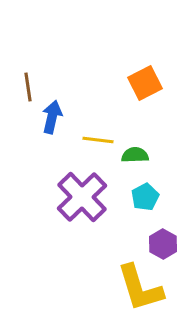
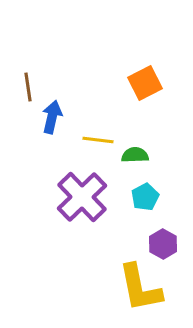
yellow L-shape: rotated 6 degrees clockwise
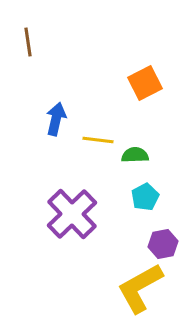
brown line: moved 45 px up
blue arrow: moved 4 px right, 2 px down
purple cross: moved 10 px left, 17 px down
purple hexagon: rotated 20 degrees clockwise
yellow L-shape: rotated 72 degrees clockwise
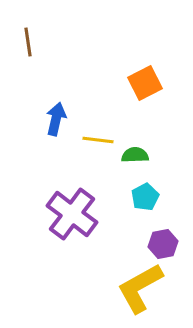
purple cross: rotated 9 degrees counterclockwise
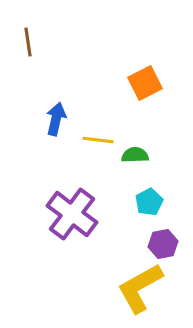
cyan pentagon: moved 4 px right, 5 px down
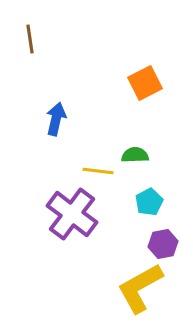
brown line: moved 2 px right, 3 px up
yellow line: moved 31 px down
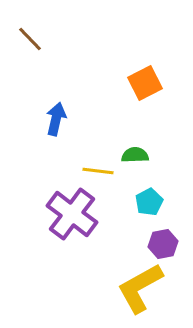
brown line: rotated 36 degrees counterclockwise
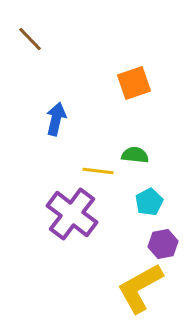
orange square: moved 11 px left; rotated 8 degrees clockwise
green semicircle: rotated 8 degrees clockwise
